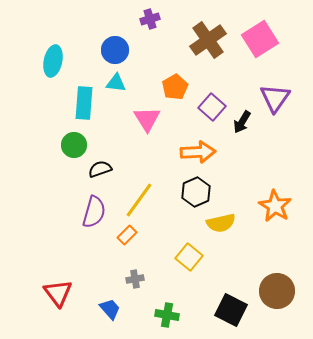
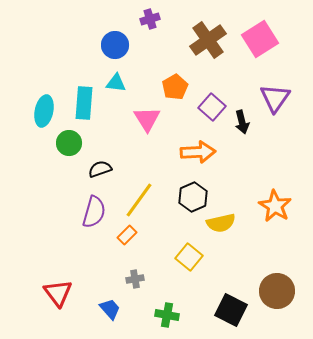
blue circle: moved 5 px up
cyan ellipse: moved 9 px left, 50 px down
black arrow: rotated 45 degrees counterclockwise
green circle: moved 5 px left, 2 px up
black hexagon: moved 3 px left, 5 px down
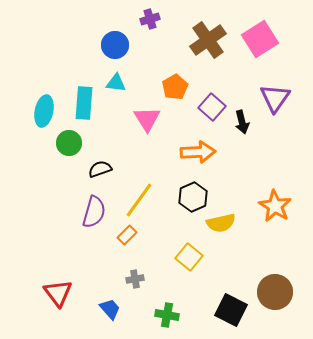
brown circle: moved 2 px left, 1 px down
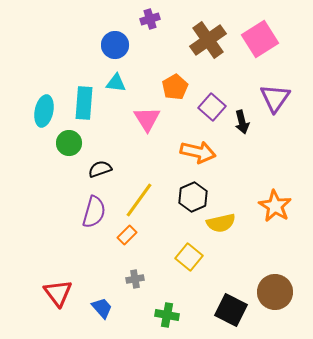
orange arrow: rotated 16 degrees clockwise
blue trapezoid: moved 8 px left, 1 px up
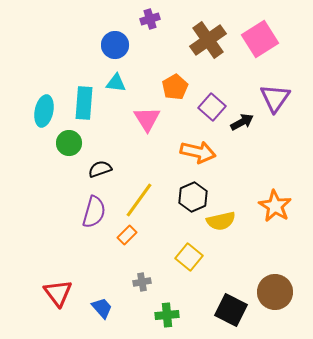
black arrow: rotated 105 degrees counterclockwise
yellow semicircle: moved 2 px up
gray cross: moved 7 px right, 3 px down
green cross: rotated 15 degrees counterclockwise
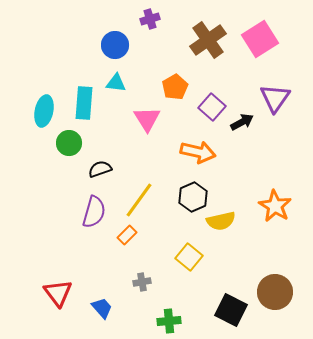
green cross: moved 2 px right, 6 px down
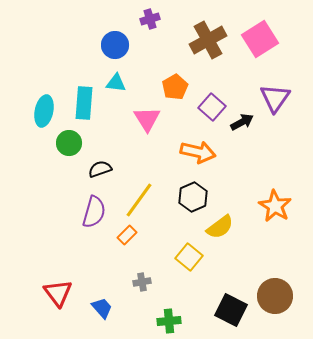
brown cross: rotated 6 degrees clockwise
yellow semicircle: moved 1 px left, 6 px down; rotated 24 degrees counterclockwise
brown circle: moved 4 px down
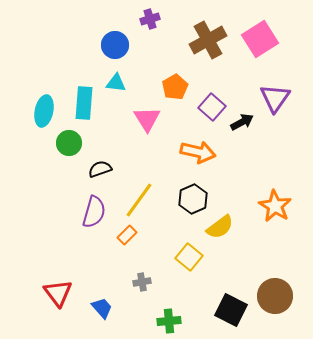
black hexagon: moved 2 px down
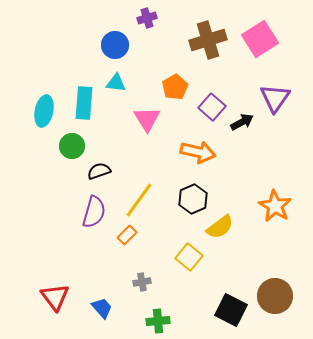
purple cross: moved 3 px left, 1 px up
brown cross: rotated 12 degrees clockwise
green circle: moved 3 px right, 3 px down
black semicircle: moved 1 px left, 2 px down
red triangle: moved 3 px left, 4 px down
green cross: moved 11 px left
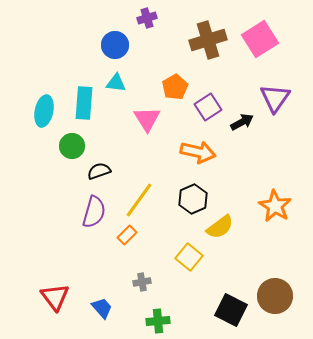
purple square: moved 4 px left; rotated 16 degrees clockwise
